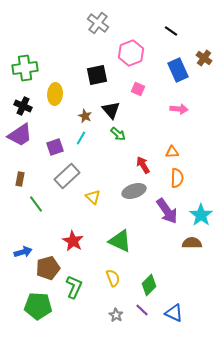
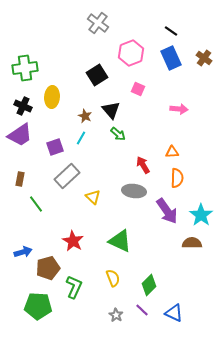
blue rectangle: moved 7 px left, 12 px up
black square: rotated 20 degrees counterclockwise
yellow ellipse: moved 3 px left, 3 px down
gray ellipse: rotated 25 degrees clockwise
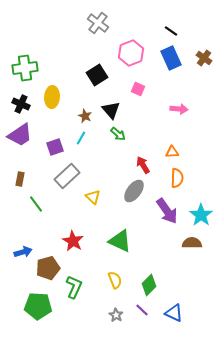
black cross: moved 2 px left, 2 px up
gray ellipse: rotated 60 degrees counterclockwise
yellow semicircle: moved 2 px right, 2 px down
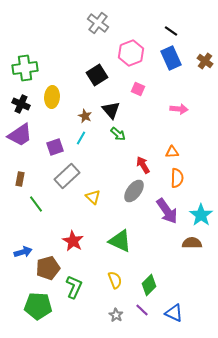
brown cross: moved 1 px right, 3 px down
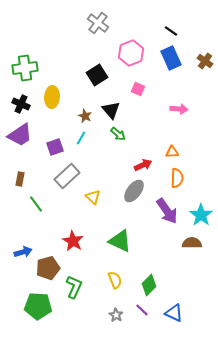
red arrow: rotated 96 degrees clockwise
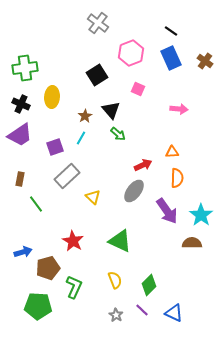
brown star: rotated 16 degrees clockwise
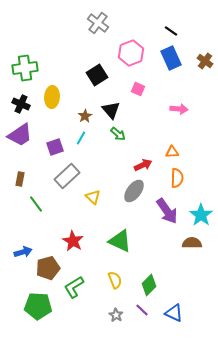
green L-shape: rotated 145 degrees counterclockwise
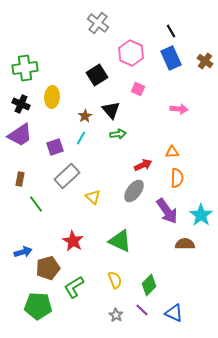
black line: rotated 24 degrees clockwise
pink hexagon: rotated 15 degrees counterclockwise
green arrow: rotated 49 degrees counterclockwise
brown semicircle: moved 7 px left, 1 px down
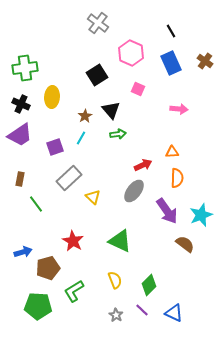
blue rectangle: moved 5 px down
gray rectangle: moved 2 px right, 2 px down
cyan star: rotated 15 degrees clockwise
brown semicircle: rotated 36 degrees clockwise
green L-shape: moved 4 px down
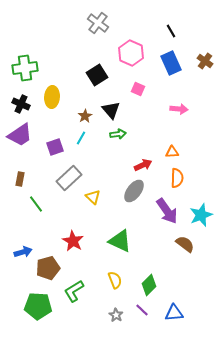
blue triangle: rotated 30 degrees counterclockwise
